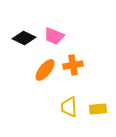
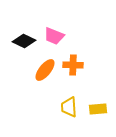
black diamond: moved 3 px down
orange cross: rotated 12 degrees clockwise
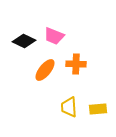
orange cross: moved 3 px right, 1 px up
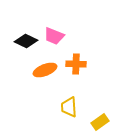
black diamond: moved 2 px right
orange ellipse: rotated 30 degrees clockwise
yellow rectangle: moved 2 px right, 13 px down; rotated 30 degrees counterclockwise
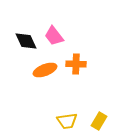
pink trapezoid: rotated 30 degrees clockwise
black diamond: rotated 40 degrees clockwise
yellow trapezoid: moved 2 px left, 14 px down; rotated 95 degrees counterclockwise
yellow rectangle: moved 1 px left, 1 px up; rotated 24 degrees counterclockwise
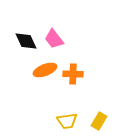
pink trapezoid: moved 3 px down
orange cross: moved 3 px left, 10 px down
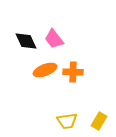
orange cross: moved 2 px up
